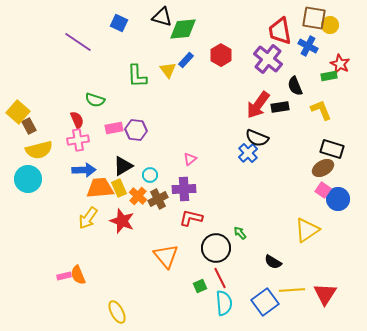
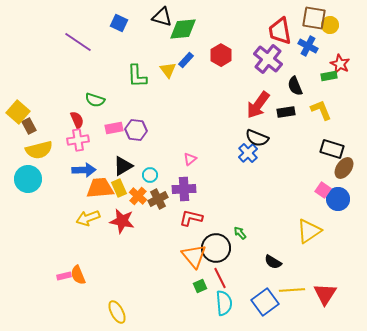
black rectangle at (280, 107): moved 6 px right, 5 px down
brown ellipse at (323, 168): moved 21 px right; rotated 25 degrees counterclockwise
yellow arrow at (88, 218): rotated 35 degrees clockwise
red star at (122, 221): rotated 10 degrees counterclockwise
yellow triangle at (307, 230): moved 2 px right, 1 px down
orange triangle at (166, 256): moved 28 px right
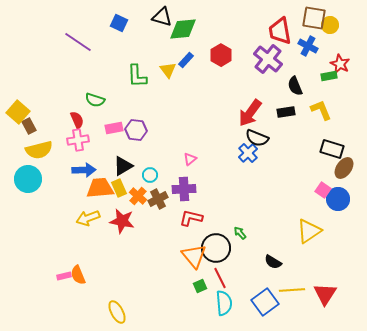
red arrow at (258, 105): moved 8 px left, 8 px down
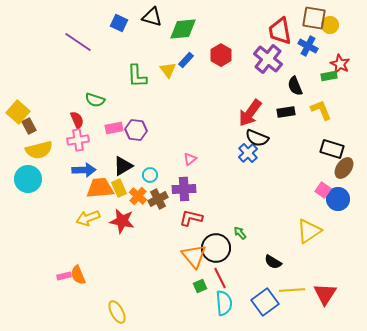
black triangle at (162, 17): moved 10 px left
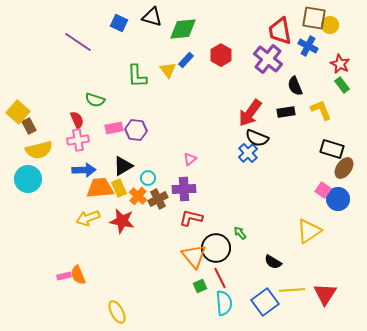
green rectangle at (329, 76): moved 13 px right, 9 px down; rotated 63 degrees clockwise
cyan circle at (150, 175): moved 2 px left, 3 px down
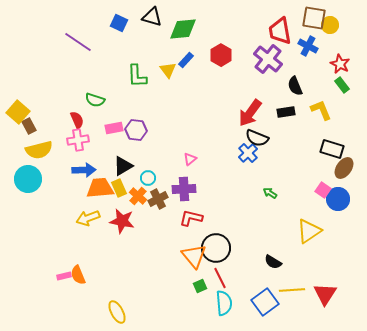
green arrow at (240, 233): moved 30 px right, 40 px up; rotated 16 degrees counterclockwise
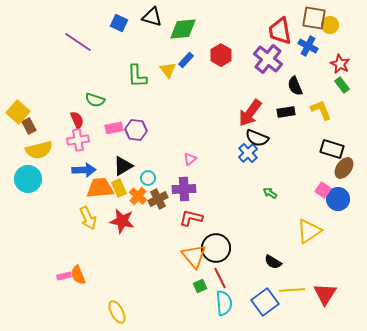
yellow arrow at (88, 218): rotated 95 degrees counterclockwise
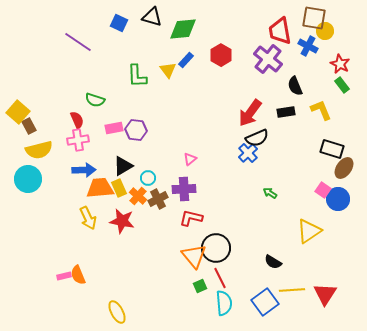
yellow circle at (330, 25): moved 5 px left, 6 px down
black semicircle at (257, 138): rotated 45 degrees counterclockwise
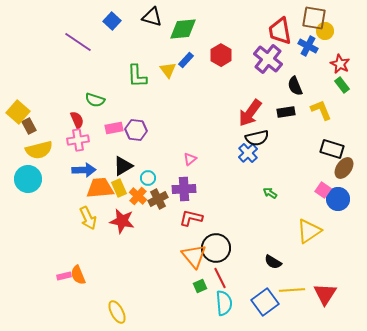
blue square at (119, 23): moved 7 px left, 2 px up; rotated 18 degrees clockwise
black semicircle at (257, 138): rotated 10 degrees clockwise
